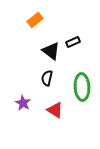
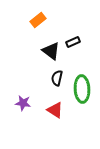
orange rectangle: moved 3 px right
black semicircle: moved 10 px right
green ellipse: moved 2 px down
purple star: rotated 21 degrees counterclockwise
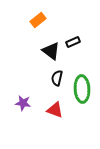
red triangle: rotated 12 degrees counterclockwise
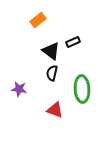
black semicircle: moved 5 px left, 5 px up
purple star: moved 4 px left, 14 px up
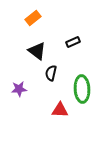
orange rectangle: moved 5 px left, 2 px up
black triangle: moved 14 px left
black semicircle: moved 1 px left
purple star: rotated 14 degrees counterclockwise
red triangle: moved 5 px right; rotated 18 degrees counterclockwise
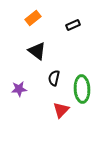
black rectangle: moved 17 px up
black semicircle: moved 3 px right, 5 px down
red triangle: moved 1 px right; rotated 48 degrees counterclockwise
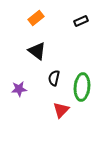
orange rectangle: moved 3 px right
black rectangle: moved 8 px right, 4 px up
green ellipse: moved 2 px up; rotated 8 degrees clockwise
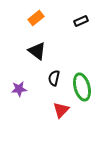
green ellipse: rotated 20 degrees counterclockwise
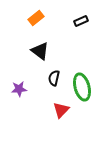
black triangle: moved 3 px right
